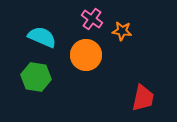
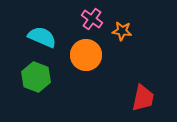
green hexagon: rotated 12 degrees clockwise
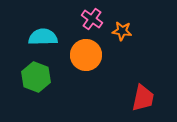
cyan semicircle: moved 1 px right; rotated 24 degrees counterclockwise
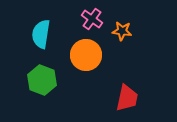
cyan semicircle: moved 2 px left, 3 px up; rotated 80 degrees counterclockwise
green hexagon: moved 6 px right, 3 px down
red trapezoid: moved 16 px left
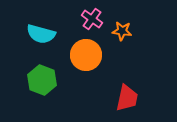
cyan semicircle: rotated 84 degrees counterclockwise
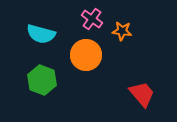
red trapezoid: moved 15 px right, 4 px up; rotated 52 degrees counterclockwise
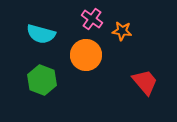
red trapezoid: moved 3 px right, 12 px up
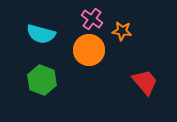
orange circle: moved 3 px right, 5 px up
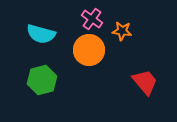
green hexagon: rotated 24 degrees clockwise
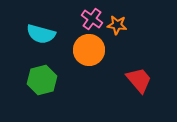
orange star: moved 5 px left, 6 px up
red trapezoid: moved 6 px left, 2 px up
